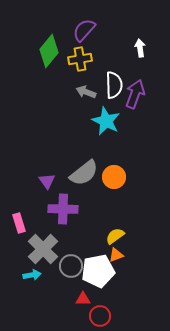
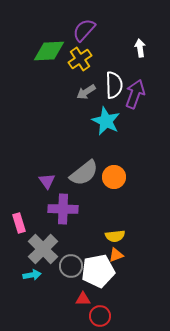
green diamond: rotated 48 degrees clockwise
yellow cross: rotated 25 degrees counterclockwise
gray arrow: rotated 54 degrees counterclockwise
yellow semicircle: rotated 150 degrees counterclockwise
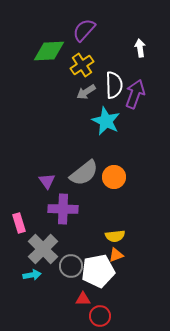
yellow cross: moved 2 px right, 6 px down
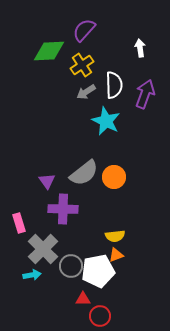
purple arrow: moved 10 px right
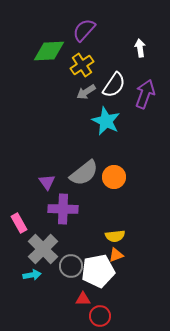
white semicircle: rotated 36 degrees clockwise
purple triangle: moved 1 px down
pink rectangle: rotated 12 degrees counterclockwise
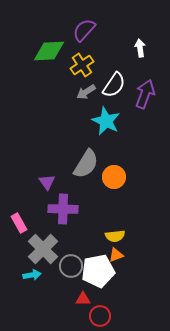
gray semicircle: moved 2 px right, 9 px up; rotated 20 degrees counterclockwise
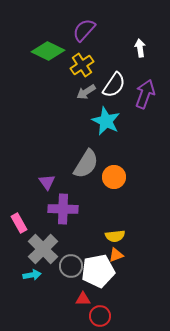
green diamond: moved 1 px left; rotated 28 degrees clockwise
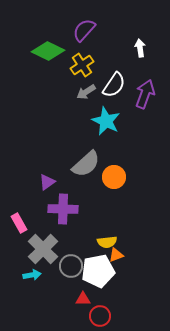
gray semicircle: rotated 16 degrees clockwise
purple triangle: rotated 30 degrees clockwise
yellow semicircle: moved 8 px left, 6 px down
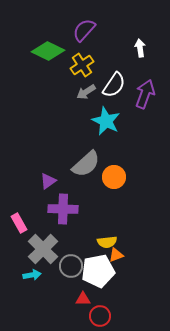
purple triangle: moved 1 px right, 1 px up
